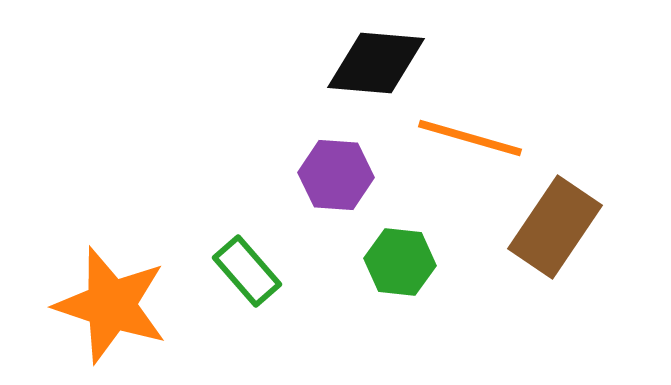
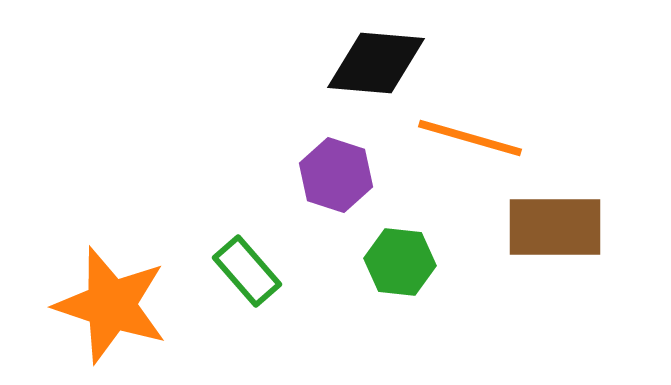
purple hexagon: rotated 14 degrees clockwise
brown rectangle: rotated 56 degrees clockwise
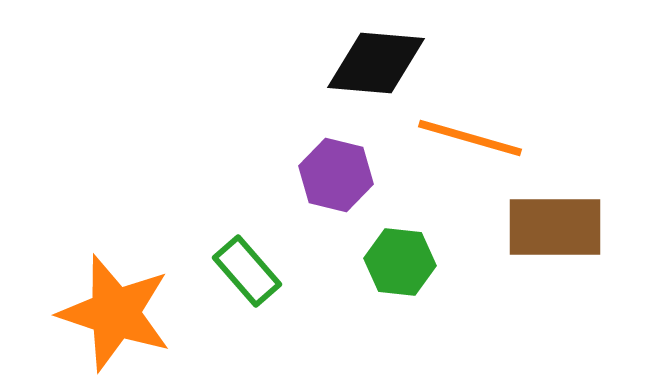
purple hexagon: rotated 4 degrees counterclockwise
orange star: moved 4 px right, 8 px down
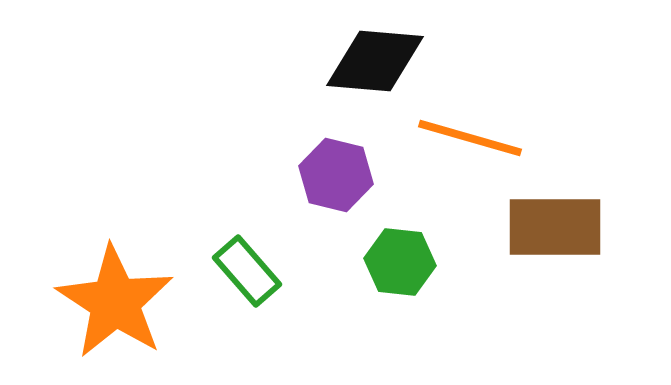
black diamond: moved 1 px left, 2 px up
orange star: moved 11 px up; rotated 15 degrees clockwise
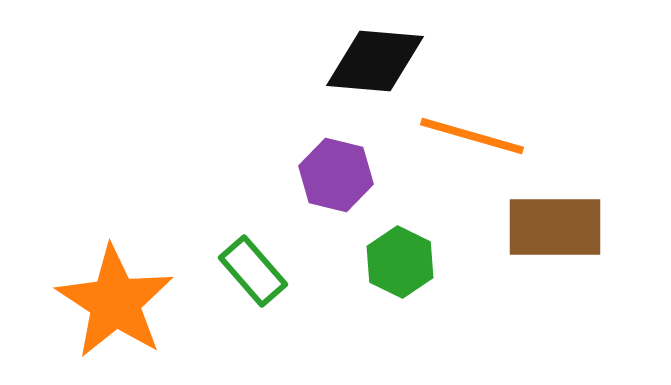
orange line: moved 2 px right, 2 px up
green hexagon: rotated 20 degrees clockwise
green rectangle: moved 6 px right
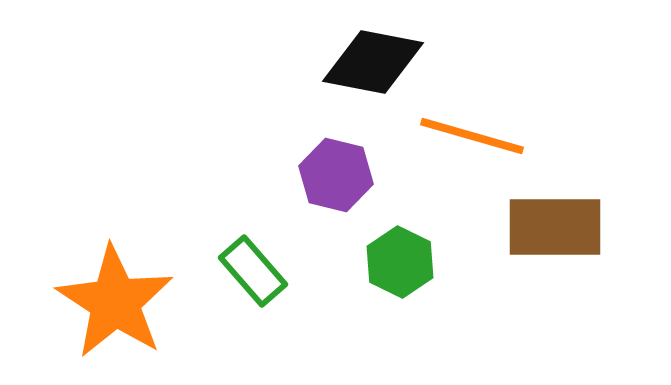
black diamond: moved 2 px left, 1 px down; rotated 6 degrees clockwise
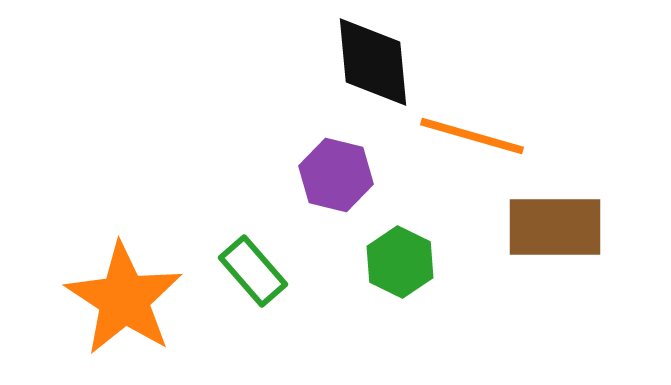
black diamond: rotated 74 degrees clockwise
orange star: moved 9 px right, 3 px up
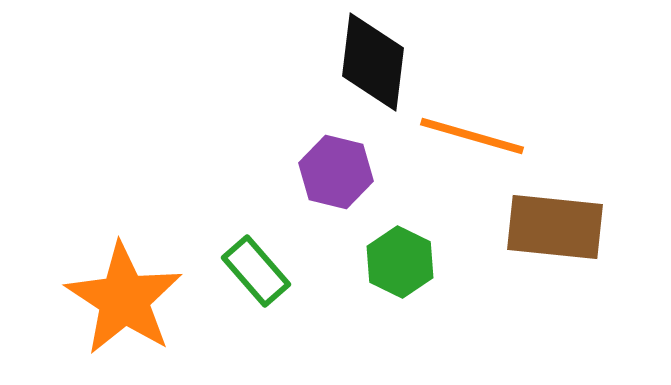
black diamond: rotated 12 degrees clockwise
purple hexagon: moved 3 px up
brown rectangle: rotated 6 degrees clockwise
green rectangle: moved 3 px right
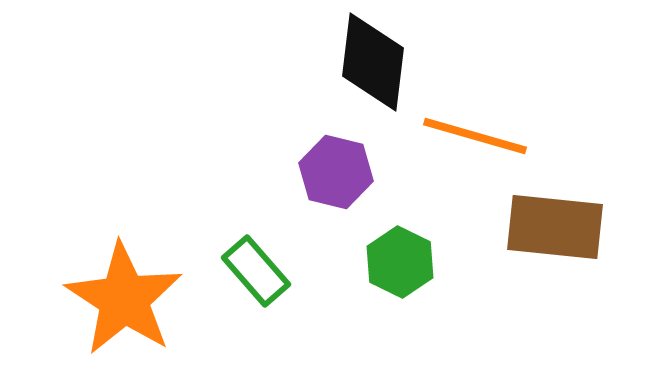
orange line: moved 3 px right
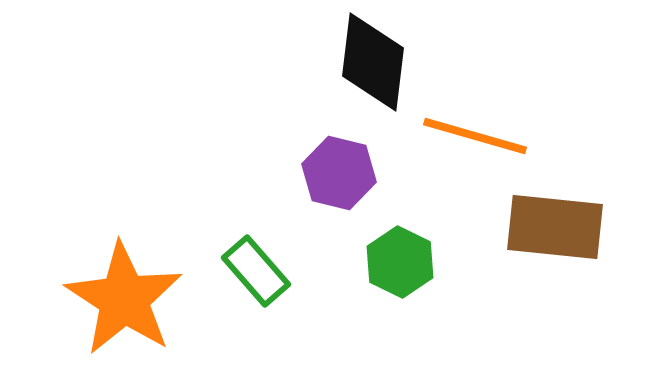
purple hexagon: moved 3 px right, 1 px down
